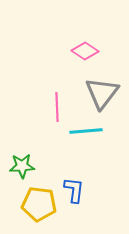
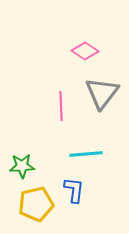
pink line: moved 4 px right, 1 px up
cyan line: moved 23 px down
yellow pentagon: moved 3 px left; rotated 20 degrees counterclockwise
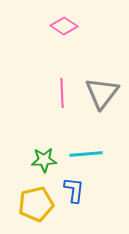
pink diamond: moved 21 px left, 25 px up
pink line: moved 1 px right, 13 px up
green star: moved 22 px right, 6 px up
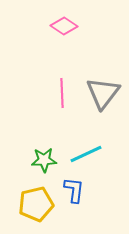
gray triangle: moved 1 px right
cyan line: rotated 20 degrees counterclockwise
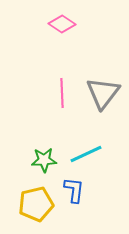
pink diamond: moved 2 px left, 2 px up
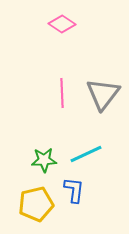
gray triangle: moved 1 px down
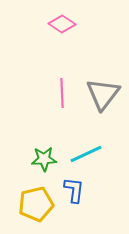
green star: moved 1 px up
